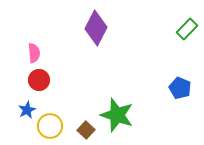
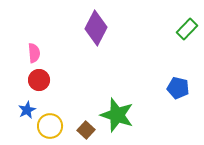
blue pentagon: moved 2 px left; rotated 10 degrees counterclockwise
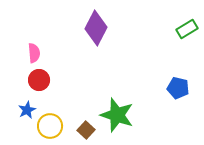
green rectangle: rotated 15 degrees clockwise
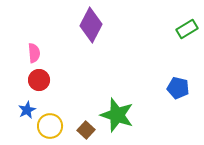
purple diamond: moved 5 px left, 3 px up
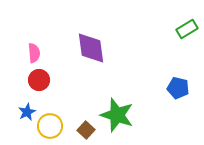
purple diamond: moved 23 px down; rotated 36 degrees counterclockwise
blue star: moved 2 px down
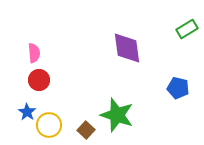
purple diamond: moved 36 px right
blue star: rotated 12 degrees counterclockwise
yellow circle: moved 1 px left, 1 px up
